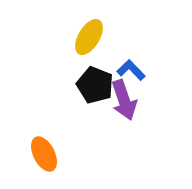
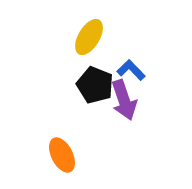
orange ellipse: moved 18 px right, 1 px down
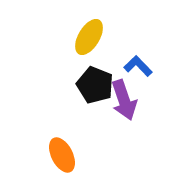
blue L-shape: moved 7 px right, 4 px up
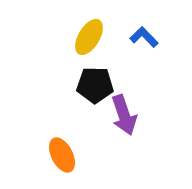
blue L-shape: moved 6 px right, 29 px up
black pentagon: rotated 21 degrees counterclockwise
purple arrow: moved 15 px down
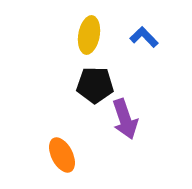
yellow ellipse: moved 2 px up; rotated 21 degrees counterclockwise
purple arrow: moved 1 px right, 4 px down
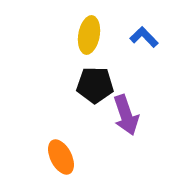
purple arrow: moved 1 px right, 4 px up
orange ellipse: moved 1 px left, 2 px down
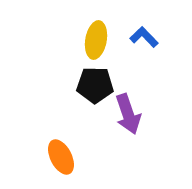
yellow ellipse: moved 7 px right, 5 px down
purple arrow: moved 2 px right, 1 px up
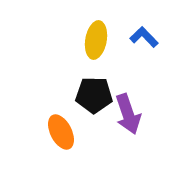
black pentagon: moved 1 px left, 10 px down
orange ellipse: moved 25 px up
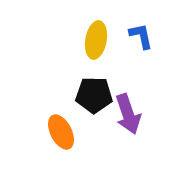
blue L-shape: moved 3 px left, 1 px up; rotated 32 degrees clockwise
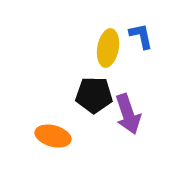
yellow ellipse: moved 12 px right, 8 px down
orange ellipse: moved 8 px left, 4 px down; rotated 48 degrees counterclockwise
